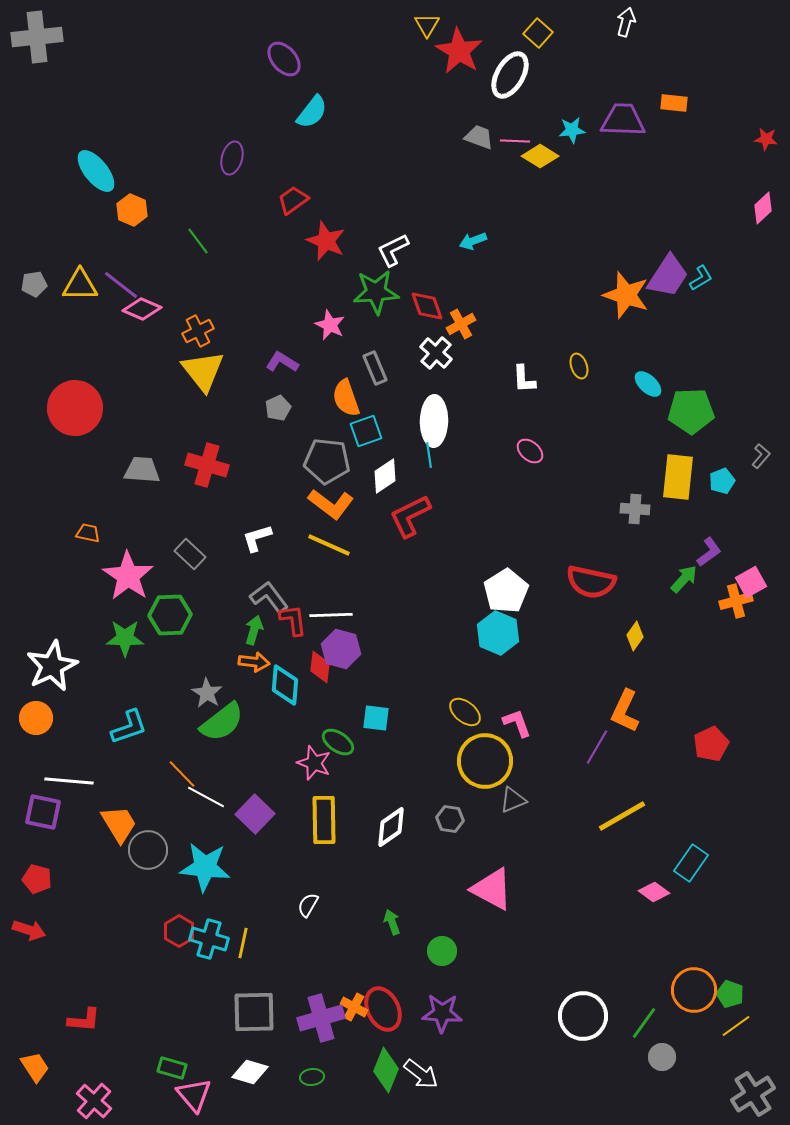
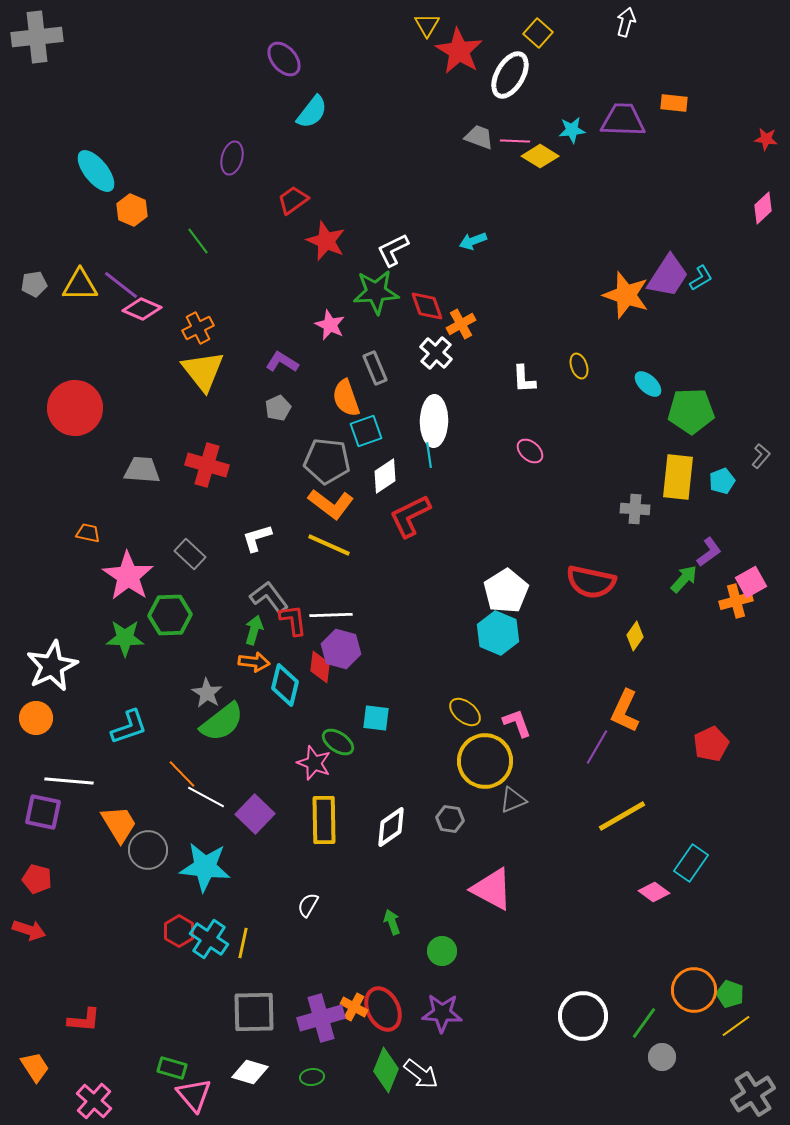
orange cross at (198, 331): moved 3 px up
cyan diamond at (285, 685): rotated 9 degrees clockwise
cyan cross at (209, 939): rotated 18 degrees clockwise
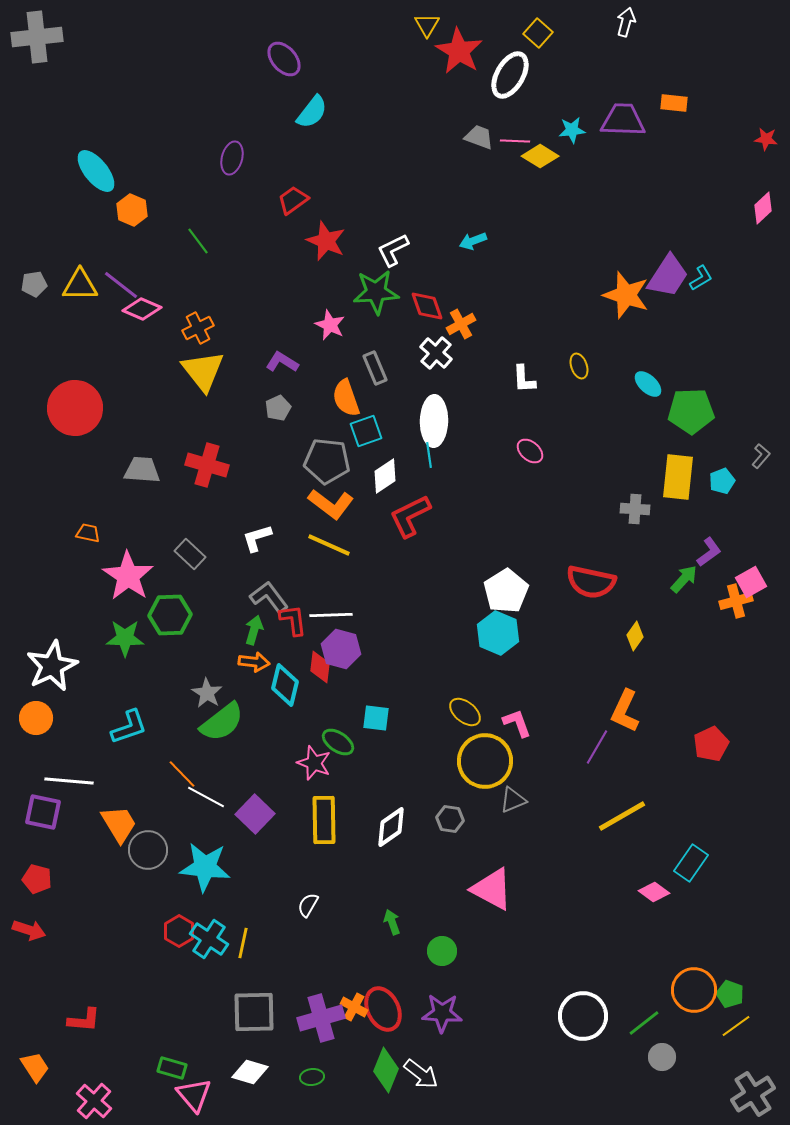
green line at (644, 1023): rotated 16 degrees clockwise
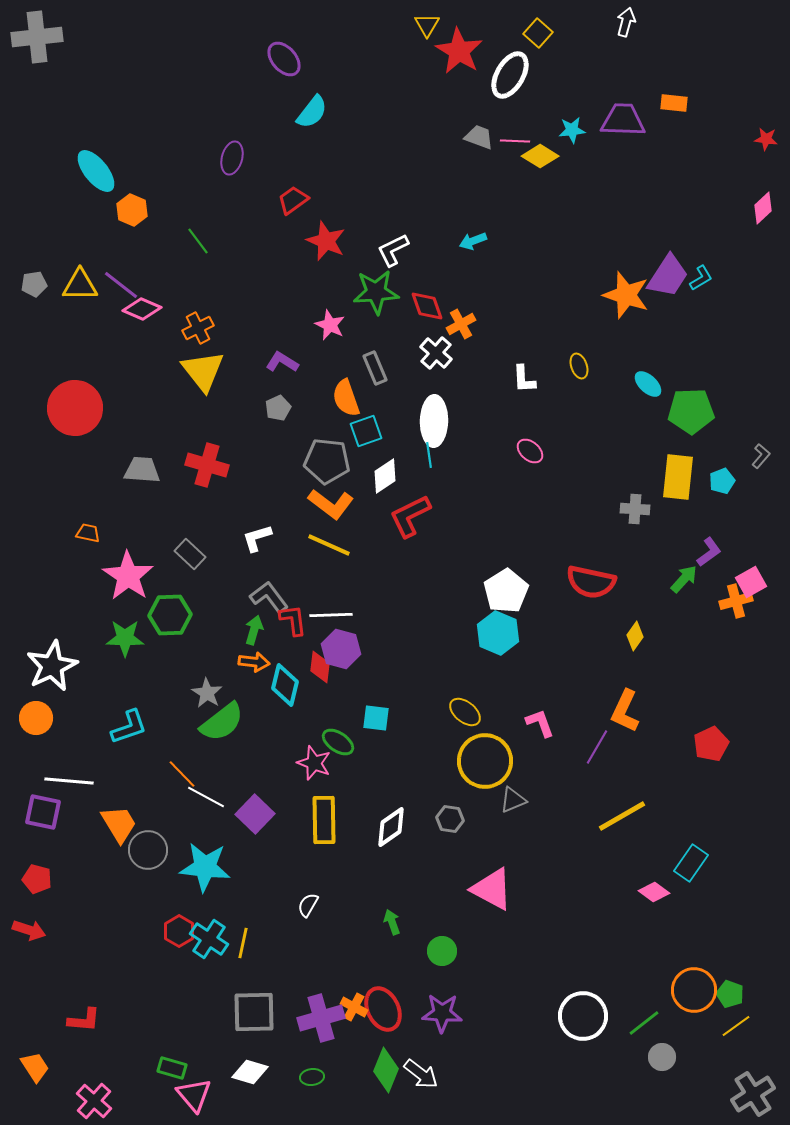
pink L-shape at (517, 723): moved 23 px right
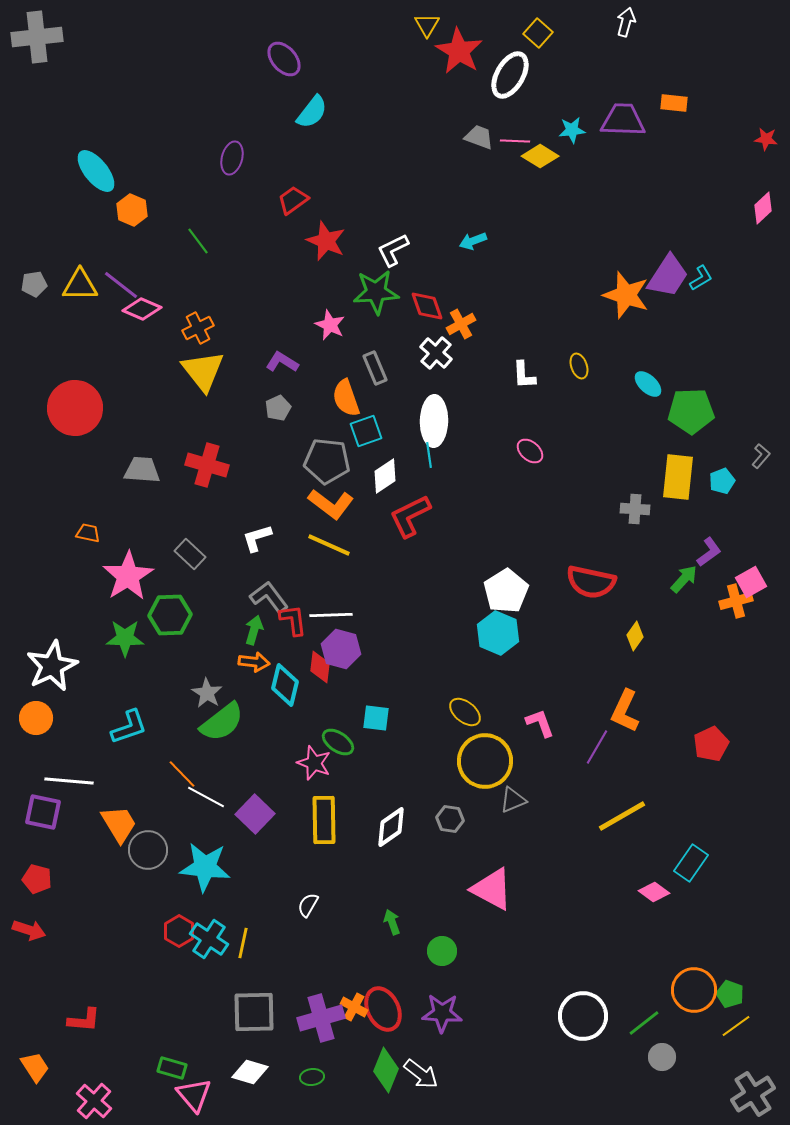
white L-shape at (524, 379): moved 4 px up
pink star at (128, 576): rotated 6 degrees clockwise
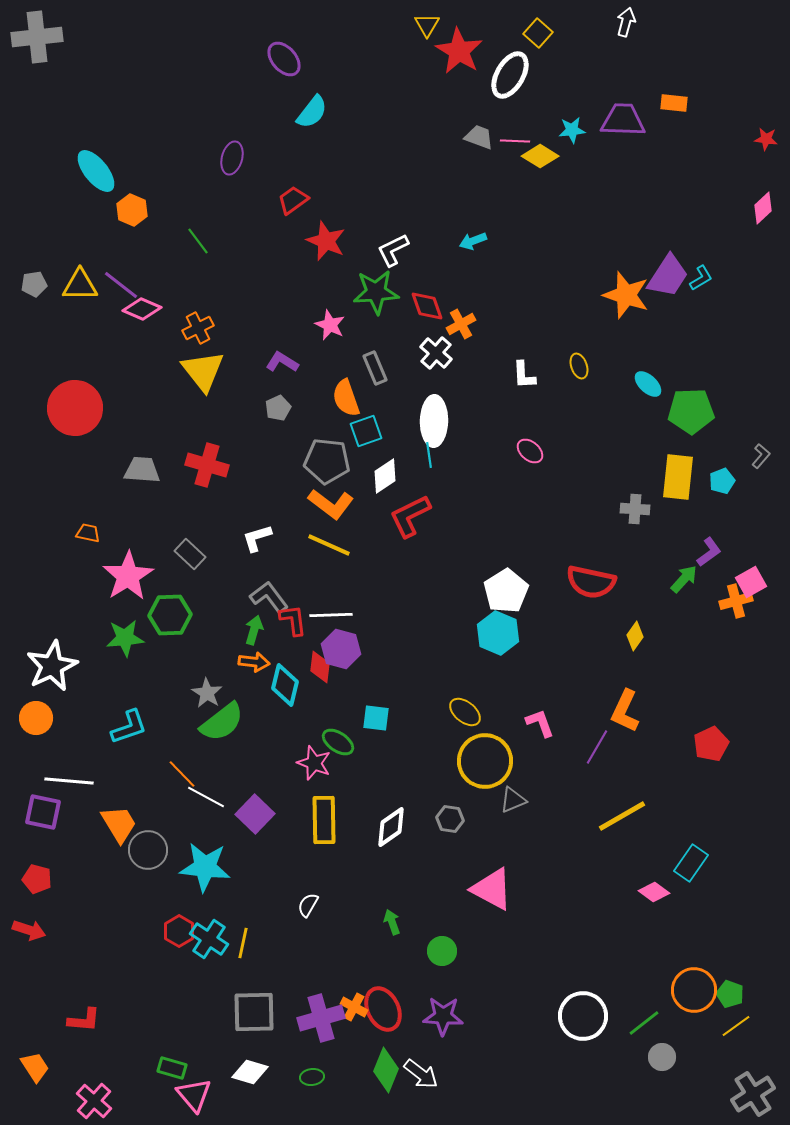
green star at (125, 638): rotated 6 degrees counterclockwise
purple star at (442, 1013): moved 1 px right, 3 px down
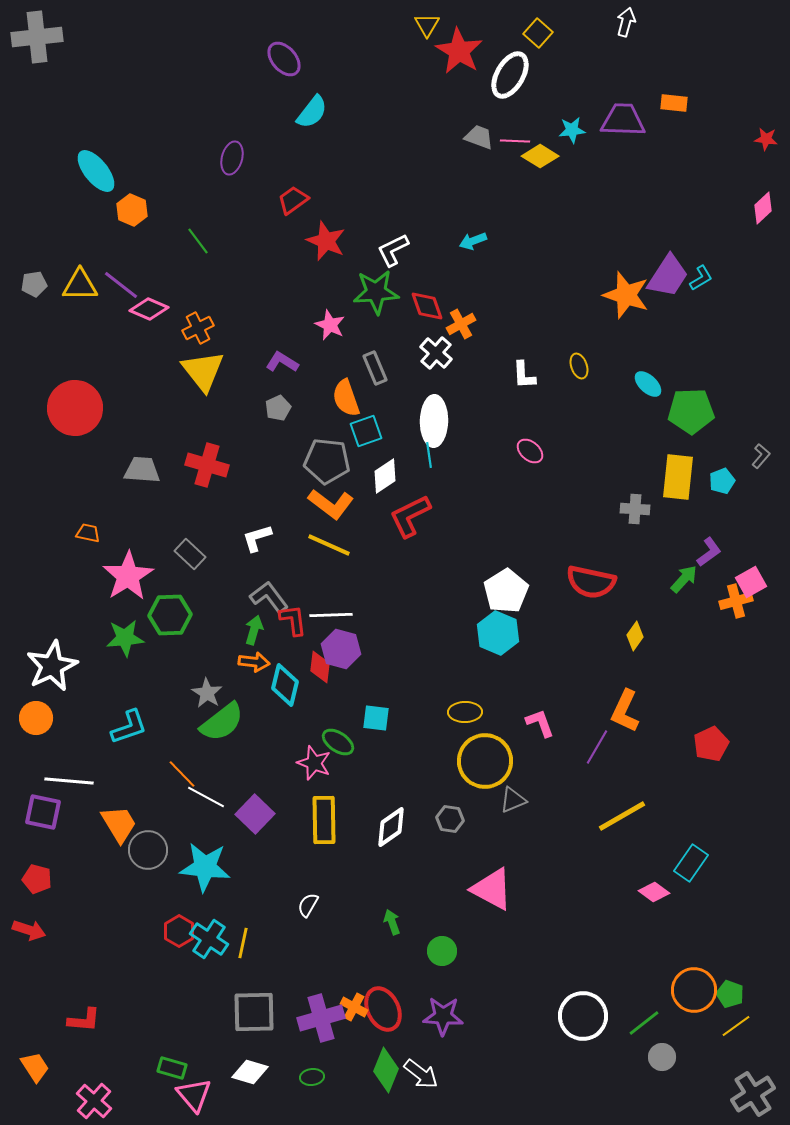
pink diamond at (142, 309): moved 7 px right
yellow ellipse at (465, 712): rotated 40 degrees counterclockwise
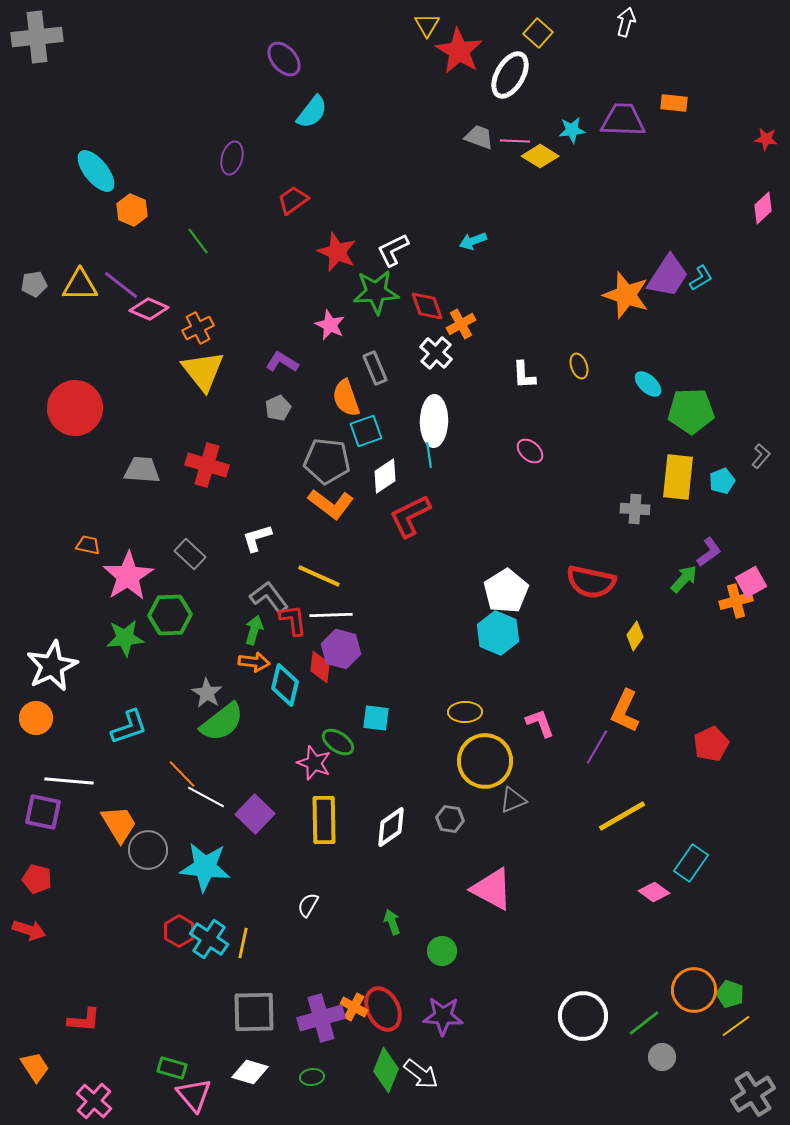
red star at (326, 241): moved 11 px right, 11 px down
orange trapezoid at (88, 533): moved 12 px down
yellow line at (329, 545): moved 10 px left, 31 px down
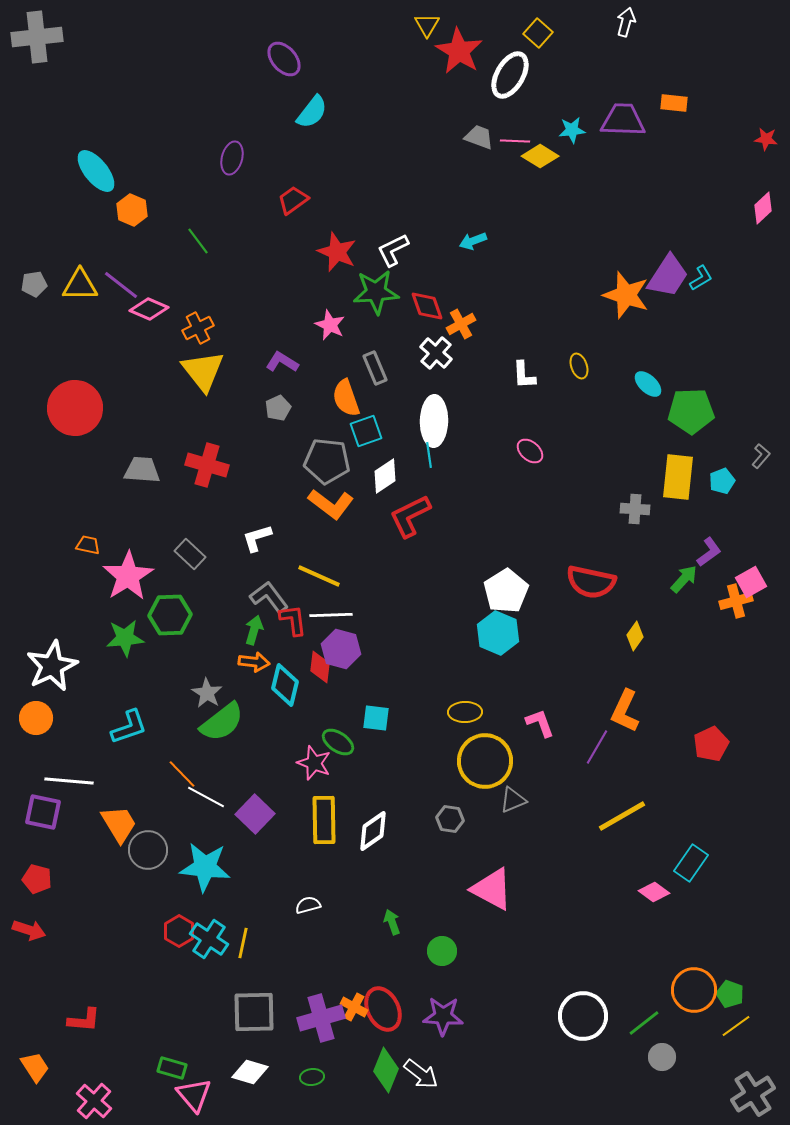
white diamond at (391, 827): moved 18 px left, 4 px down
white semicircle at (308, 905): rotated 45 degrees clockwise
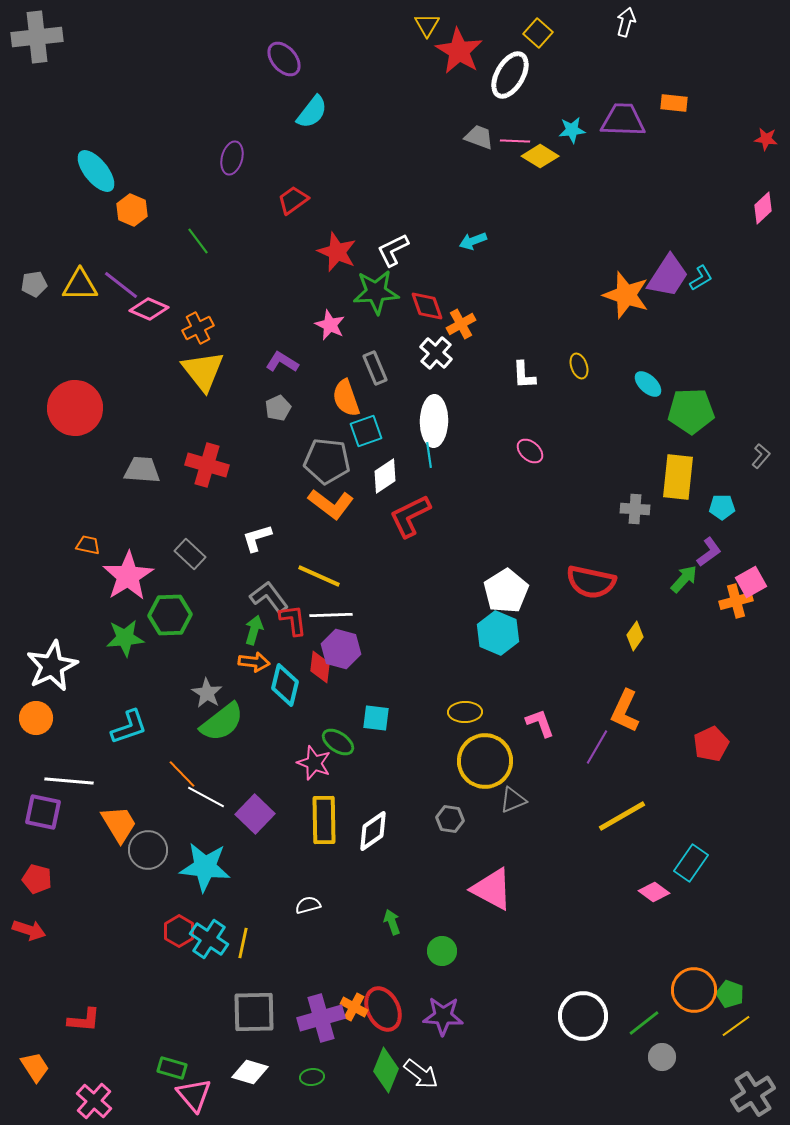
cyan pentagon at (722, 481): moved 26 px down; rotated 20 degrees clockwise
